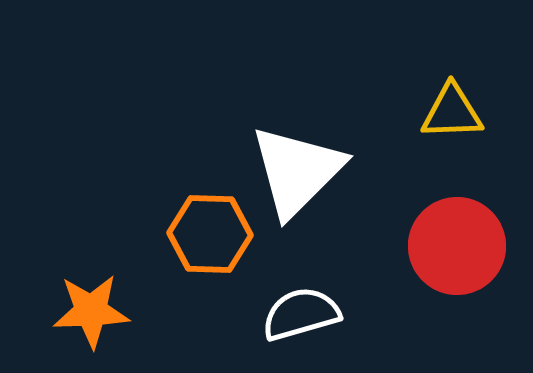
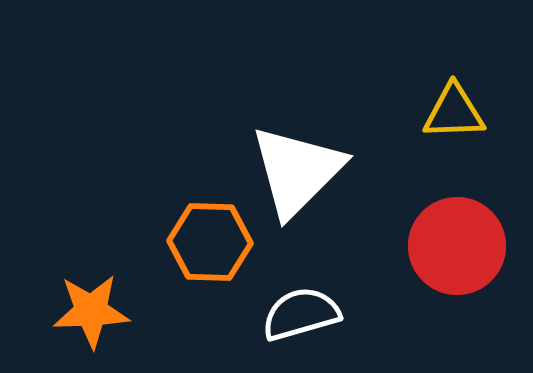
yellow triangle: moved 2 px right
orange hexagon: moved 8 px down
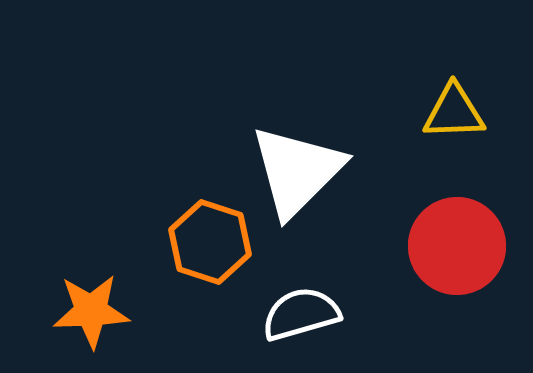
orange hexagon: rotated 16 degrees clockwise
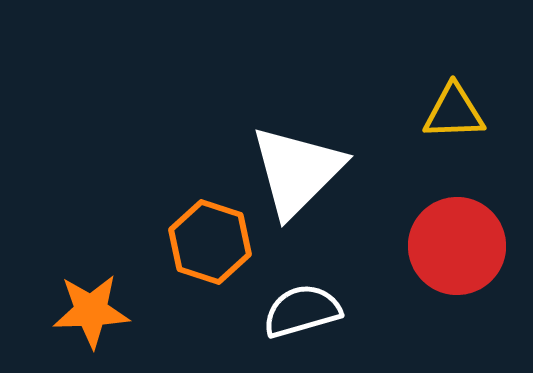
white semicircle: moved 1 px right, 3 px up
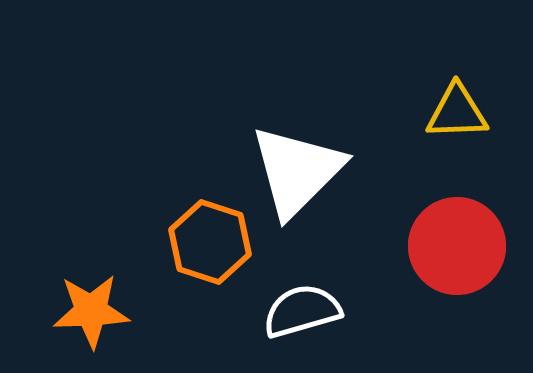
yellow triangle: moved 3 px right
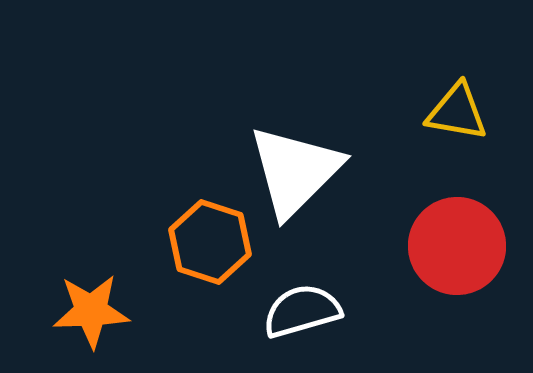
yellow triangle: rotated 12 degrees clockwise
white triangle: moved 2 px left
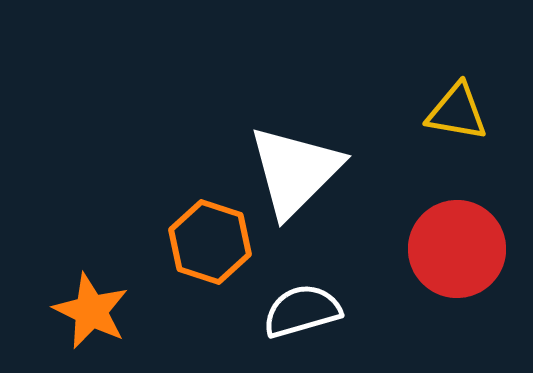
red circle: moved 3 px down
orange star: rotated 28 degrees clockwise
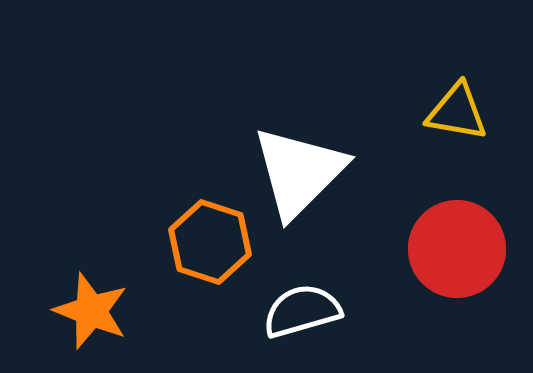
white triangle: moved 4 px right, 1 px down
orange star: rotated 4 degrees counterclockwise
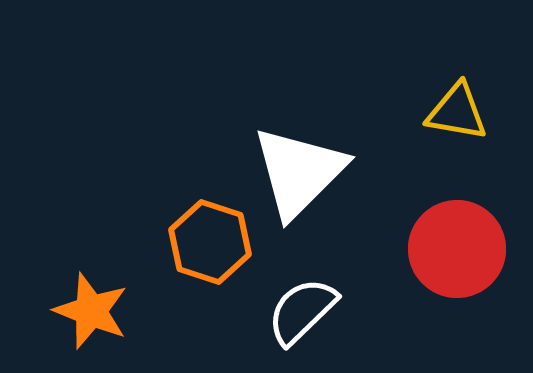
white semicircle: rotated 28 degrees counterclockwise
